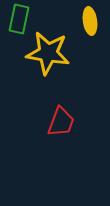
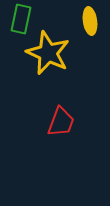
green rectangle: moved 2 px right
yellow star: rotated 15 degrees clockwise
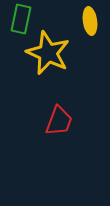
red trapezoid: moved 2 px left, 1 px up
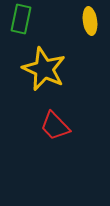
yellow star: moved 4 px left, 16 px down
red trapezoid: moved 4 px left, 5 px down; rotated 116 degrees clockwise
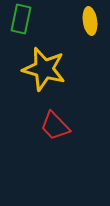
yellow star: rotated 9 degrees counterclockwise
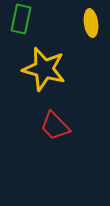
yellow ellipse: moved 1 px right, 2 px down
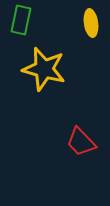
green rectangle: moved 1 px down
red trapezoid: moved 26 px right, 16 px down
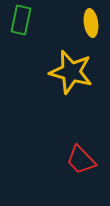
yellow star: moved 27 px right, 3 px down
red trapezoid: moved 18 px down
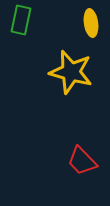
red trapezoid: moved 1 px right, 1 px down
